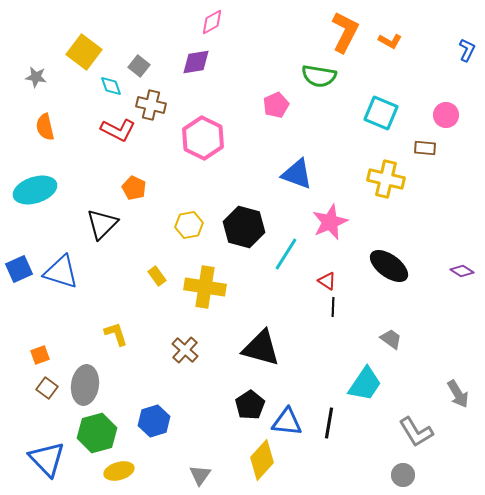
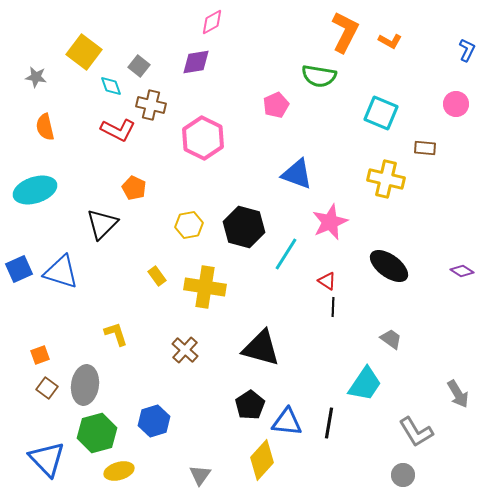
pink circle at (446, 115): moved 10 px right, 11 px up
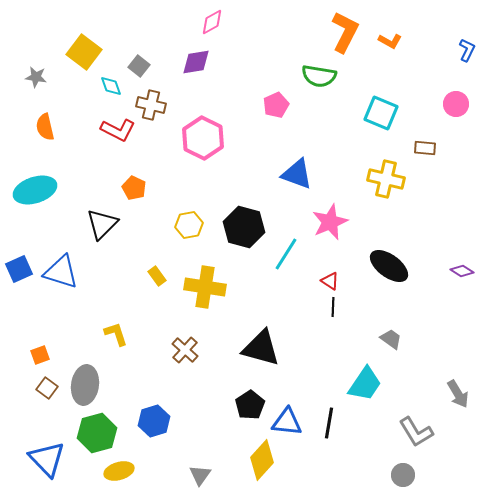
red triangle at (327, 281): moved 3 px right
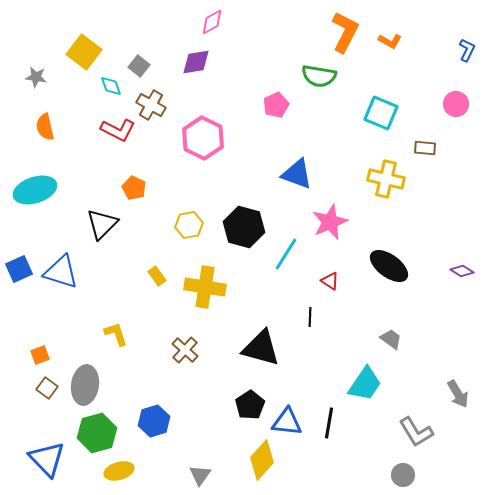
brown cross at (151, 105): rotated 16 degrees clockwise
black line at (333, 307): moved 23 px left, 10 px down
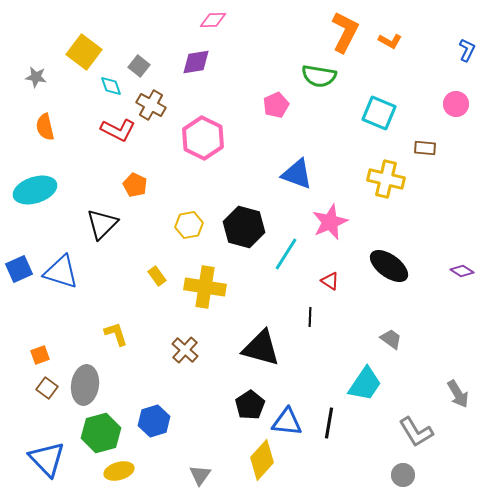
pink diamond at (212, 22): moved 1 px right, 2 px up; rotated 28 degrees clockwise
cyan square at (381, 113): moved 2 px left
orange pentagon at (134, 188): moved 1 px right, 3 px up
green hexagon at (97, 433): moved 4 px right
